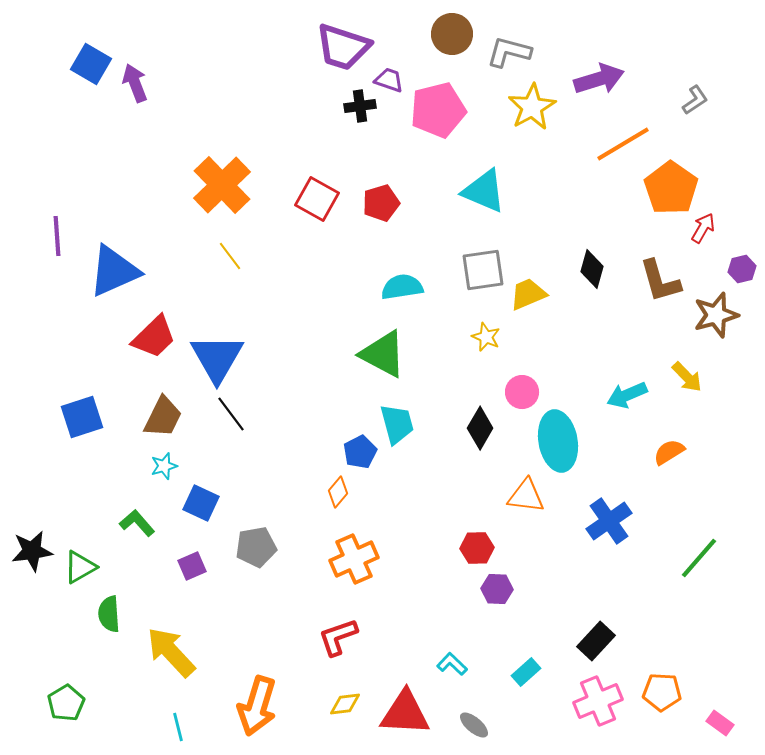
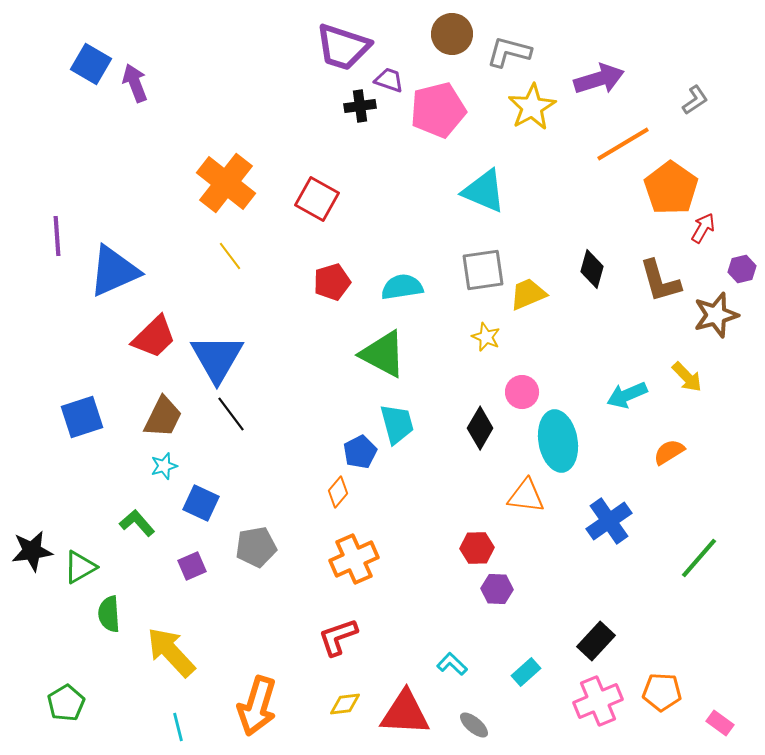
orange cross at (222, 185): moved 4 px right, 2 px up; rotated 8 degrees counterclockwise
red pentagon at (381, 203): moved 49 px left, 79 px down
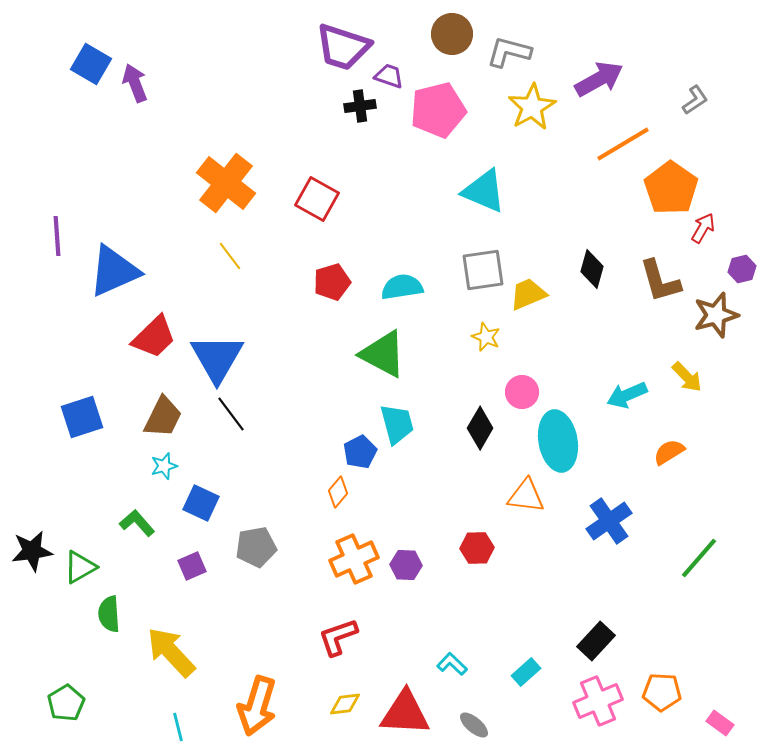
purple arrow at (599, 79): rotated 12 degrees counterclockwise
purple trapezoid at (389, 80): moved 4 px up
purple hexagon at (497, 589): moved 91 px left, 24 px up
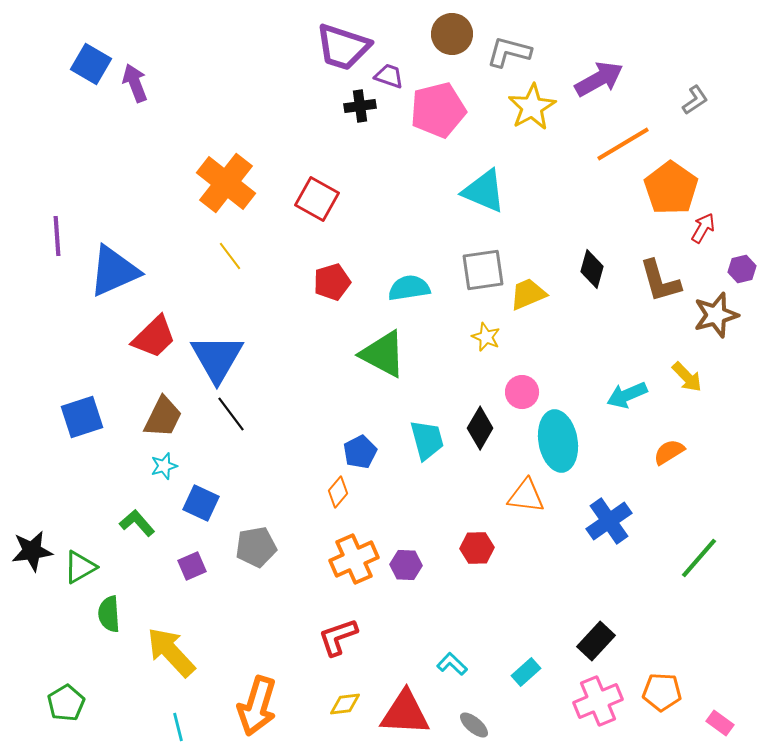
cyan semicircle at (402, 287): moved 7 px right, 1 px down
cyan trapezoid at (397, 424): moved 30 px right, 16 px down
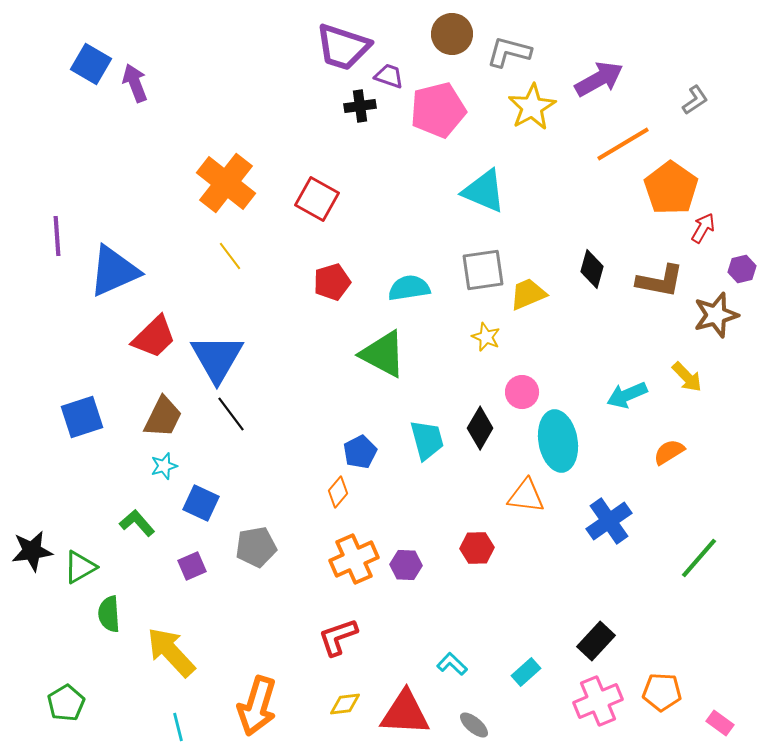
brown L-shape at (660, 281): rotated 63 degrees counterclockwise
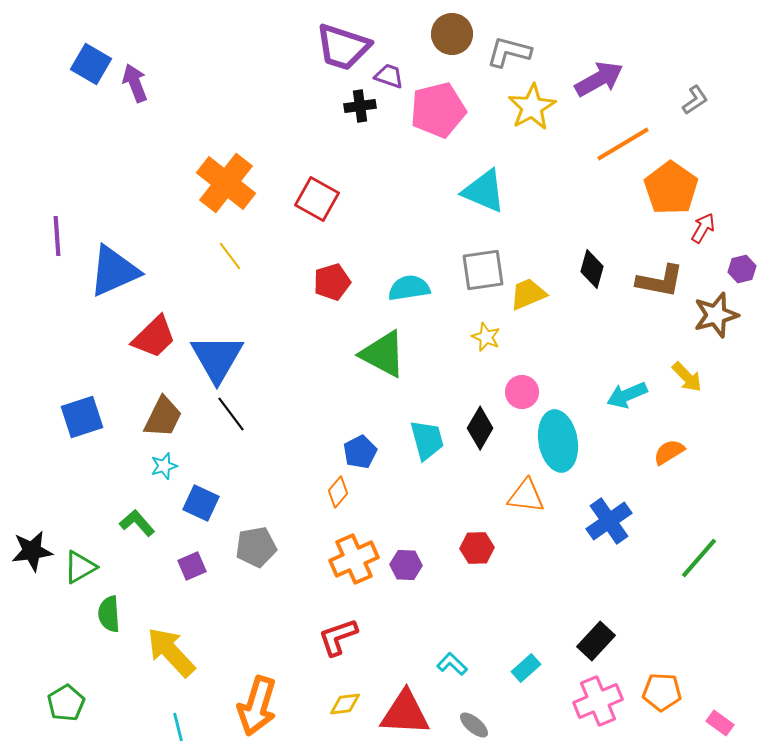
cyan rectangle at (526, 672): moved 4 px up
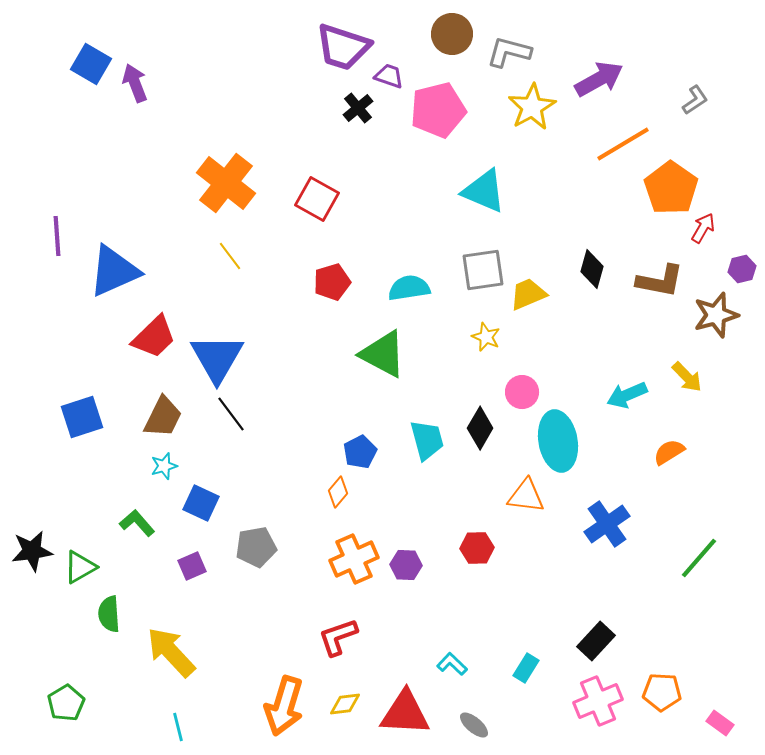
black cross at (360, 106): moved 2 px left, 2 px down; rotated 32 degrees counterclockwise
blue cross at (609, 521): moved 2 px left, 3 px down
cyan rectangle at (526, 668): rotated 16 degrees counterclockwise
orange arrow at (257, 706): moved 27 px right
